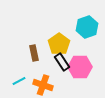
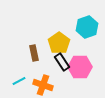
yellow pentagon: moved 1 px up
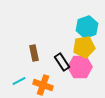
yellow pentagon: moved 25 px right, 4 px down; rotated 25 degrees clockwise
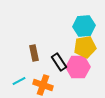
cyan hexagon: moved 3 px left, 1 px up; rotated 15 degrees clockwise
yellow pentagon: moved 1 px right
black rectangle: moved 3 px left
pink hexagon: moved 2 px left
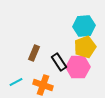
yellow pentagon: rotated 10 degrees counterclockwise
brown rectangle: rotated 35 degrees clockwise
cyan line: moved 3 px left, 1 px down
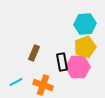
cyan hexagon: moved 1 px right, 2 px up
black rectangle: moved 3 px right; rotated 24 degrees clockwise
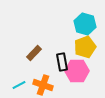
cyan hexagon: rotated 20 degrees clockwise
brown rectangle: rotated 21 degrees clockwise
pink hexagon: moved 1 px left, 4 px down
cyan line: moved 3 px right, 3 px down
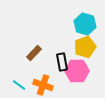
cyan line: rotated 64 degrees clockwise
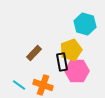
yellow pentagon: moved 14 px left, 3 px down
